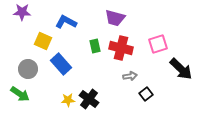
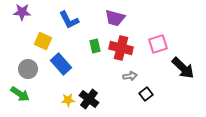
blue L-shape: moved 3 px right, 2 px up; rotated 145 degrees counterclockwise
black arrow: moved 2 px right, 1 px up
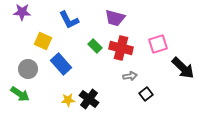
green rectangle: rotated 32 degrees counterclockwise
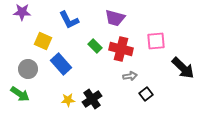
pink square: moved 2 px left, 3 px up; rotated 12 degrees clockwise
red cross: moved 1 px down
black cross: moved 3 px right; rotated 18 degrees clockwise
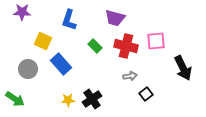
blue L-shape: rotated 45 degrees clockwise
red cross: moved 5 px right, 3 px up
black arrow: rotated 20 degrees clockwise
green arrow: moved 5 px left, 5 px down
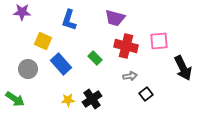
pink square: moved 3 px right
green rectangle: moved 12 px down
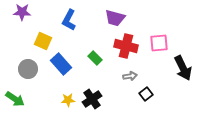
blue L-shape: rotated 10 degrees clockwise
pink square: moved 2 px down
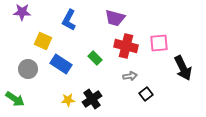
blue rectangle: rotated 15 degrees counterclockwise
